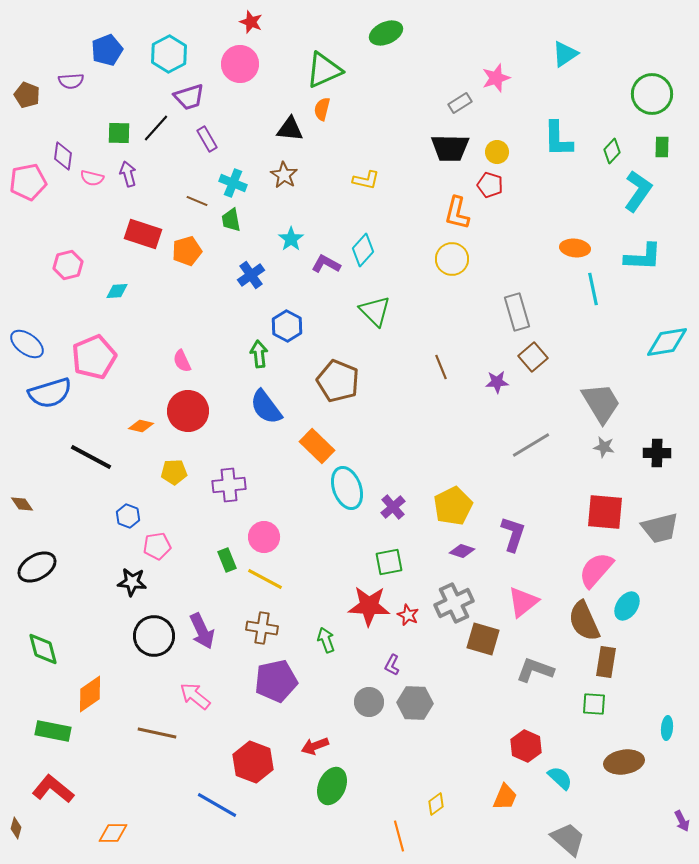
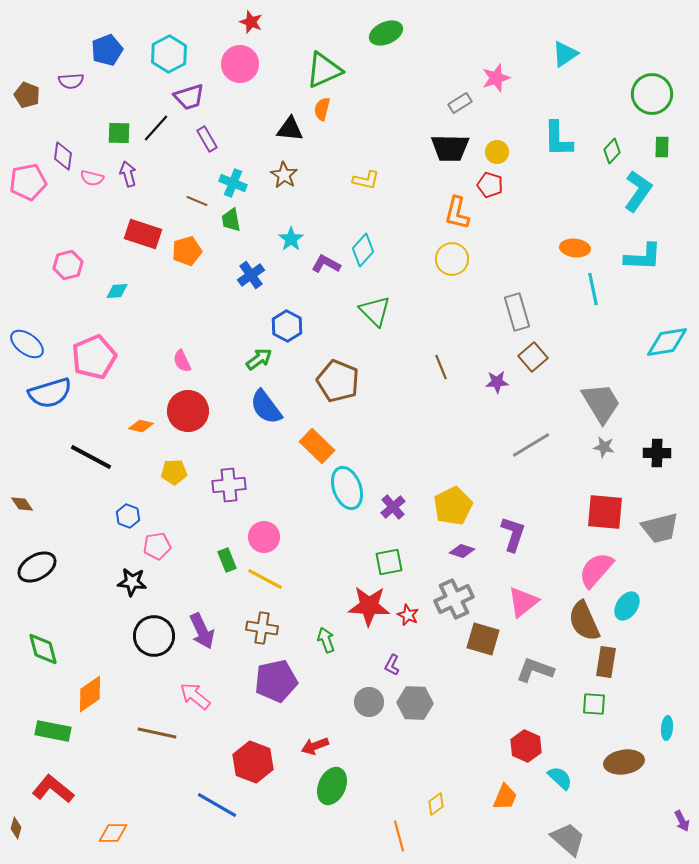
green arrow at (259, 354): moved 5 px down; rotated 60 degrees clockwise
gray cross at (454, 603): moved 4 px up
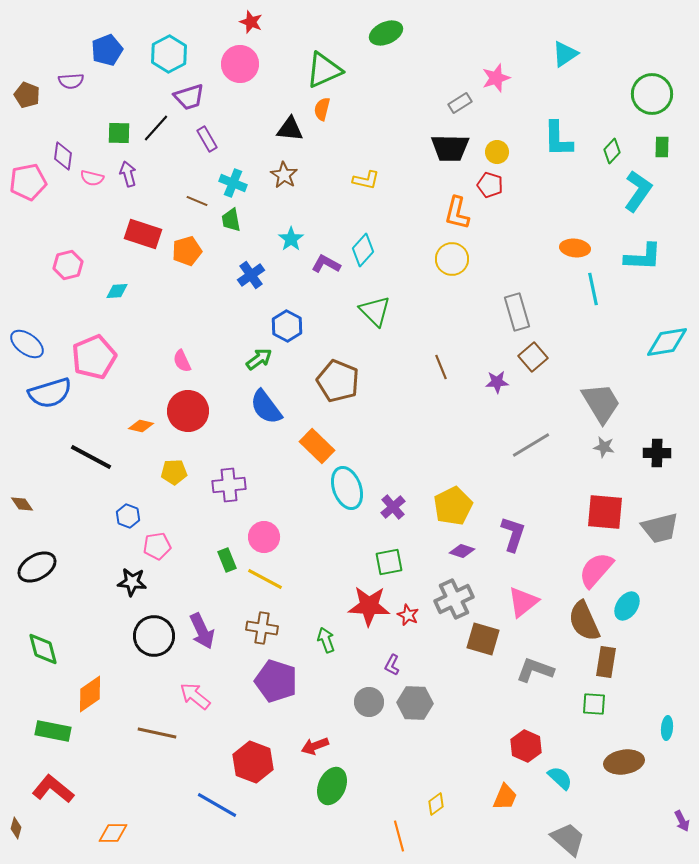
purple pentagon at (276, 681): rotated 30 degrees clockwise
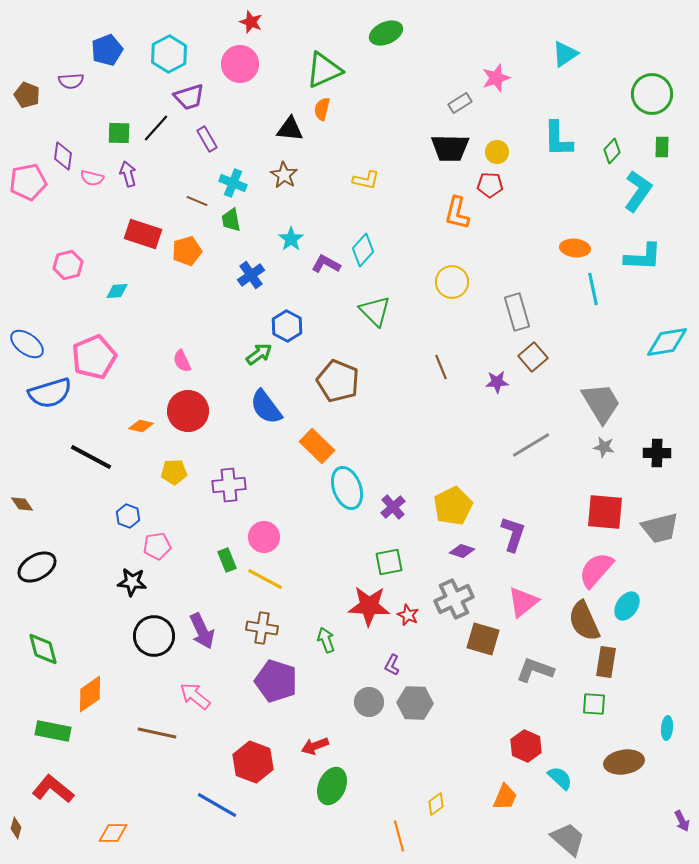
red pentagon at (490, 185): rotated 15 degrees counterclockwise
yellow circle at (452, 259): moved 23 px down
green arrow at (259, 359): moved 5 px up
